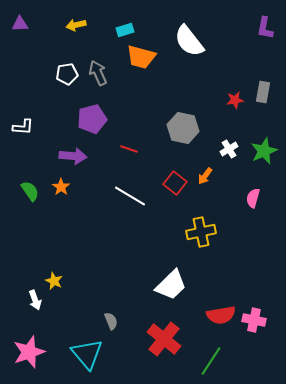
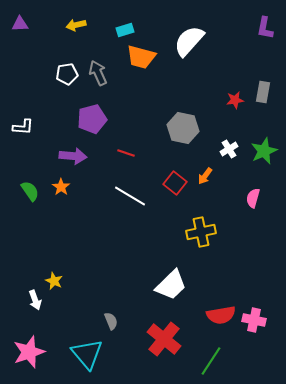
white semicircle: rotated 80 degrees clockwise
red line: moved 3 px left, 4 px down
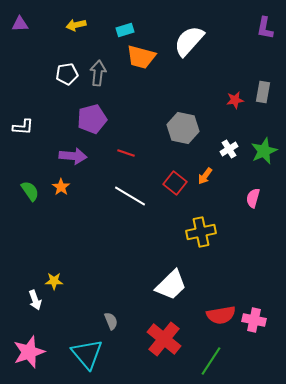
gray arrow: rotated 30 degrees clockwise
yellow star: rotated 24 degrees counterclockwise
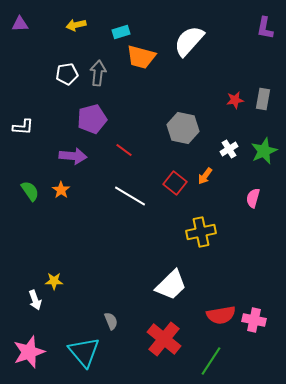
cyan rectangle: moved 4 px left, 2 px down
gray rectangle: moved 7 px down
red line: moved 2 px left, 3 px up; rotated 18 degrees clockwise
orange star: moved 3 px down
cyan triangle: moved 3 px left, 2 px up
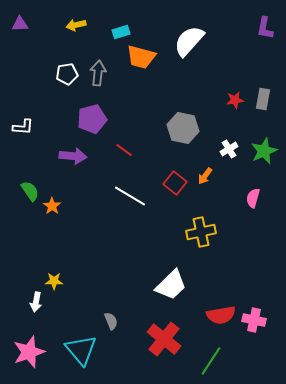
orange star: moved 9 px left, 16 px down
white arrow: moved 1 px right, 2 px down; rotated 30 degrees clockwise
cyan triangle: moved 3 px left, 2 px up
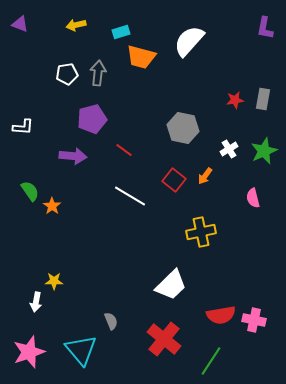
purple triangle: rotated 24 degrees clockwise
red square: moved 1 px left, 3 px up
pink semicircle: rotated 30 degrees counterclockwise
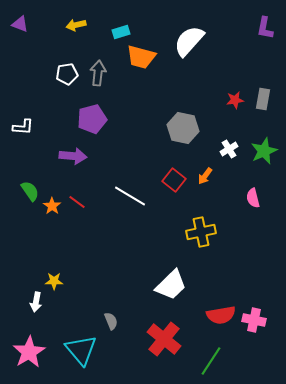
red line: moved 47 px left, 52 px down
pink star: rotated 12 degrees counterclockwise
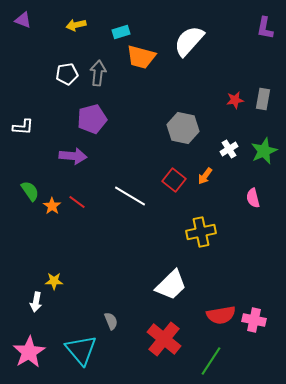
purple triangle: moved 3 px right, 4 px up
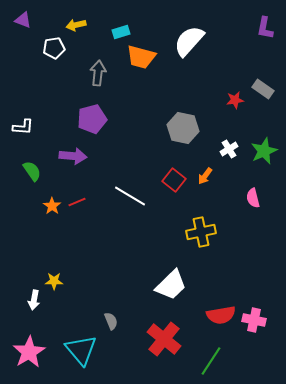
white pentagon: moved 13 px left, 26 px up
gray rectangle: moved 10 px up; rotated 65 degrees counterclockwise
green semicircle: moved 2 px right, 20 px up
red line: rotated 60 degrees counterclockwise
white arrow: moved 2 px left, 2 px up
